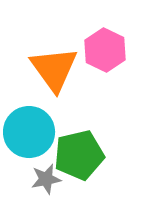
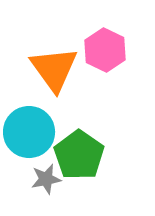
green pentagon: rotated 24 degrees counterclockwise
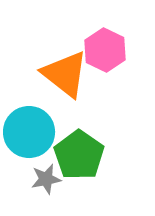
orange triangle: moved 11 px right, 5 px down; rotated 16 degrees counterclockwise
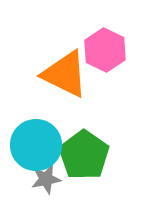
orange triangle: rotated 12 degrees counterclockwise
cyan circle: moved 7 px right, 13 px down
green pentagon: moved 5 px right
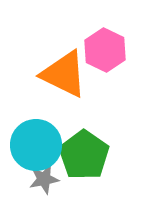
orange triangle: moved 1 px left
gray star: moved 2 px left
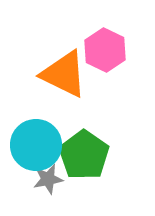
gray star: moved 4 px right
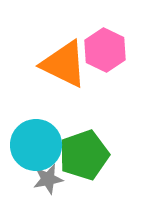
orange triangle: moved 10 px up
green pentagon: rotated 18 degrees clockwise
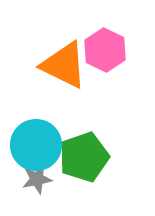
orange triangle: moved 1 px down
green pentagon: moved 2 px down
gray star: moved 11 px left
